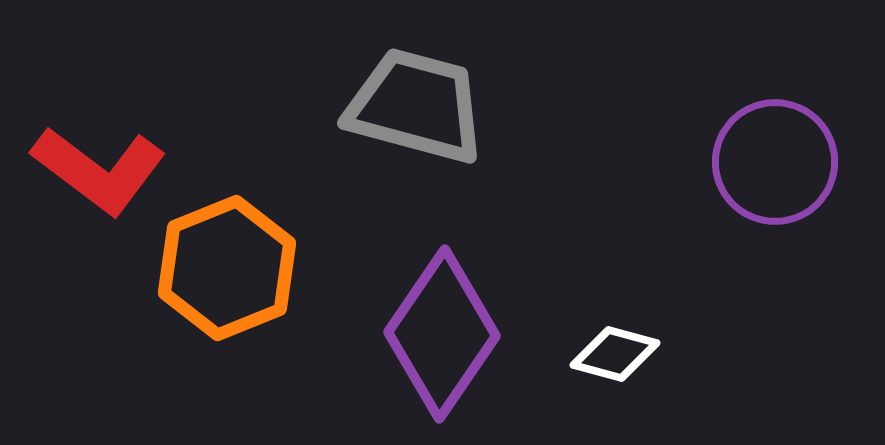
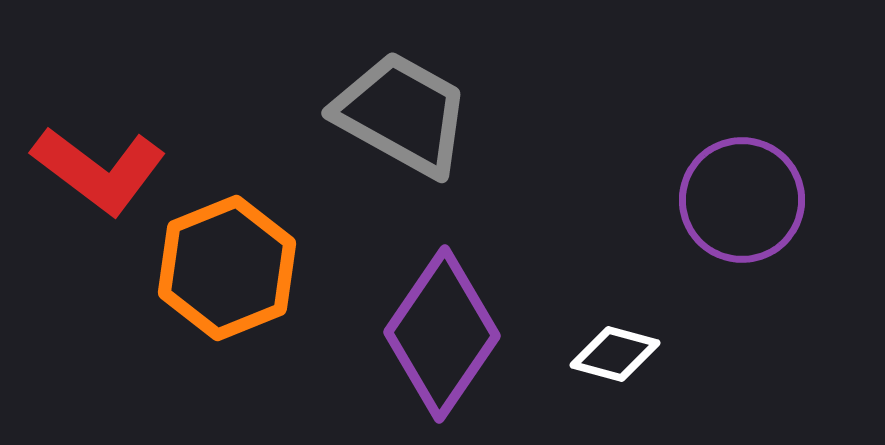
gray trapezoid: moved 14 px left, 8 px down; rotated 14 degrees clockwise
purple circle: moved 33 px left, 38 px down
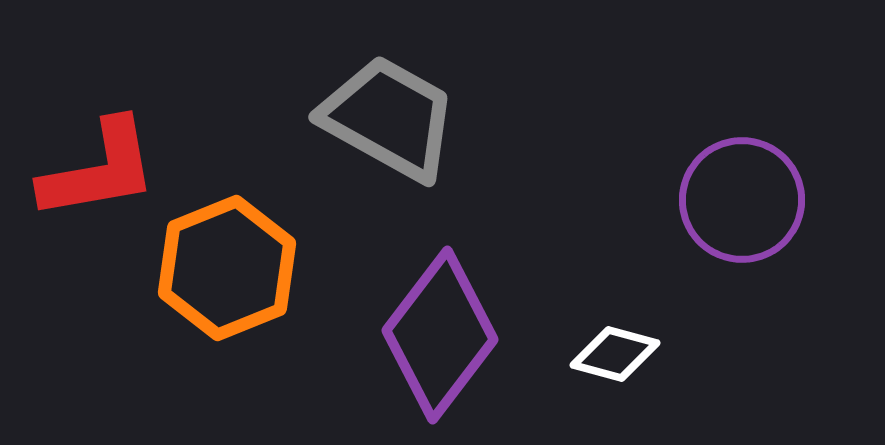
gray trapezoid: moved 13 px left, 4 px down
red L-shape: rotated 47 degrees counterclockwise
purple diamond: moved 2 px left, 1 px down; rotated 3 degrees clockwise
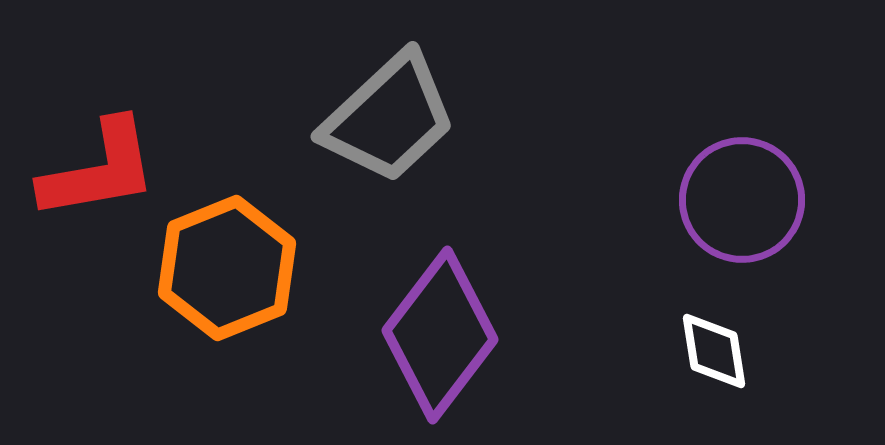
gray trapezoid: rotated 108 degrees clockwise
white diamond: moved 99 px right, 3 px up; rotated 66 degrees clockwise
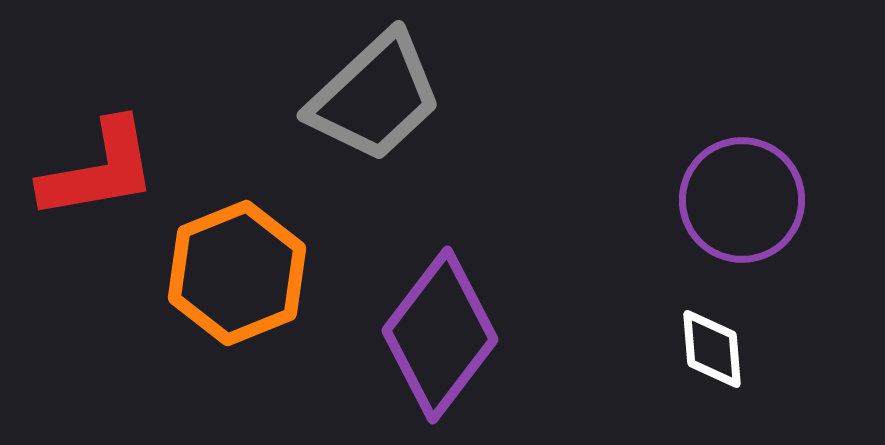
gray trapezoid: moved 14 px left, 21 px up
orange hexagon: moved 10 px right, 5 px down
white diamond: moved 2 px left, 2 px up; rotated 4 degrees clockwise
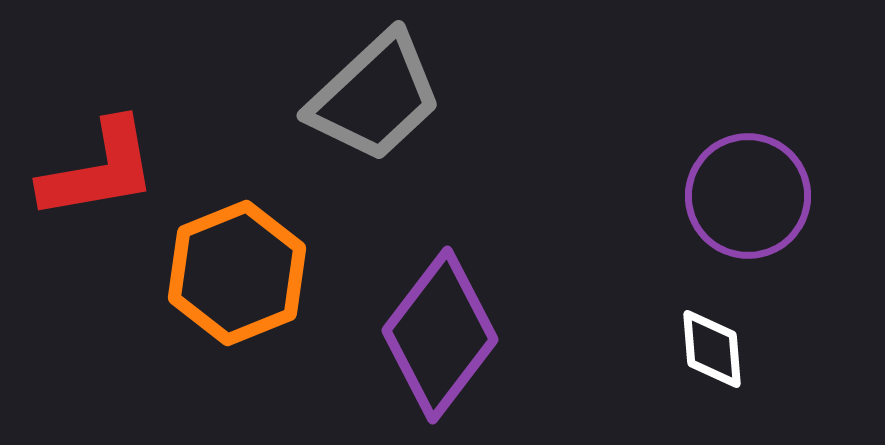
purple circle: moved 6 px right, 4 px up
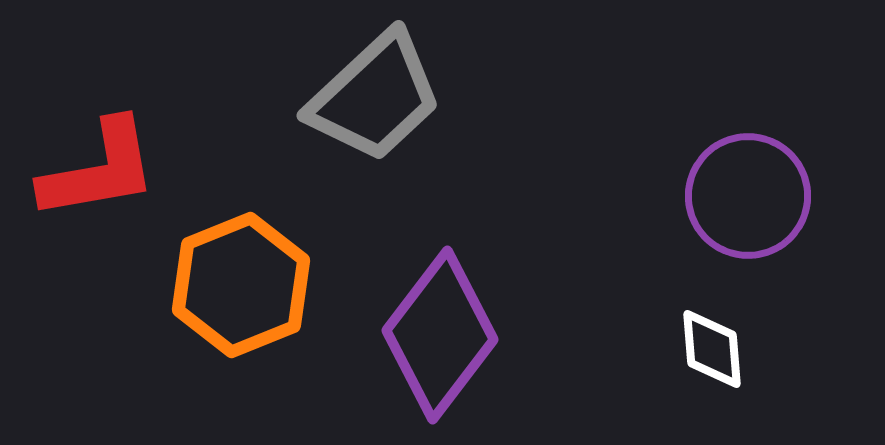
orange hexagon: moved 4 px right, 12 px down
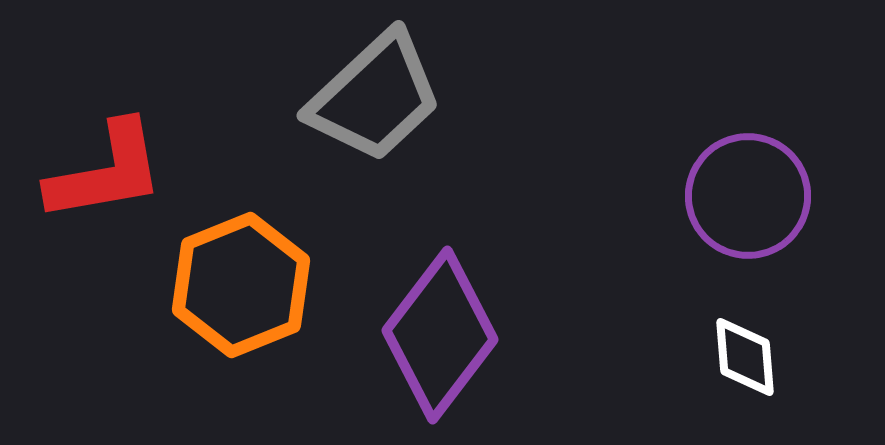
red L-shape: moved 7 px right, 2 px down
white diamond: moved 33 px right, 8 px down
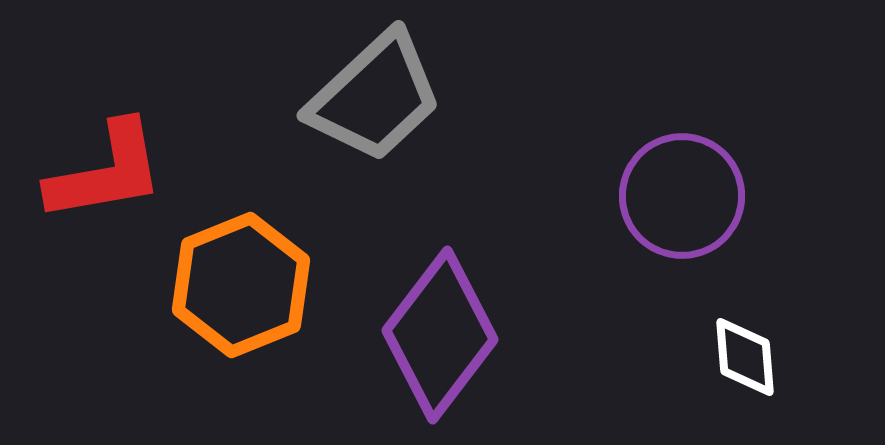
purple circle: moved 66 px left
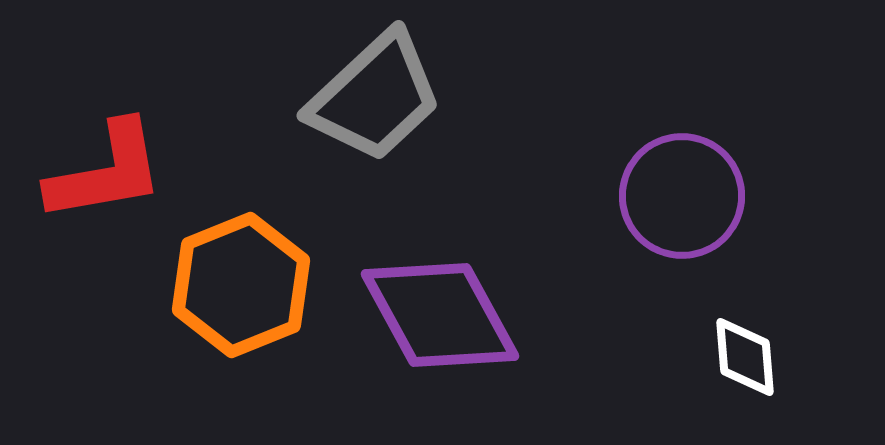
purple diamond: moved 20 px up; rotated 66 degrees counterclockwise
